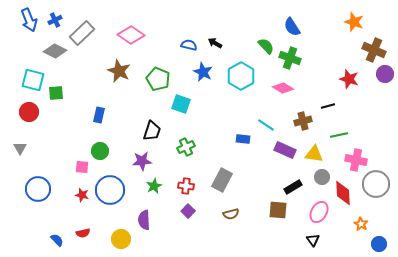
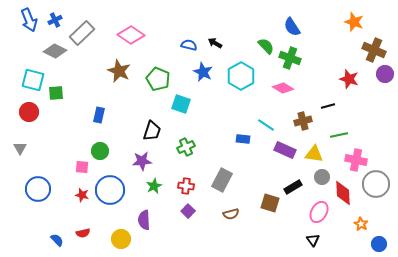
brown square at (278, 210): moved 8 px left, 7 px up; rotated 12 degrees clockwise
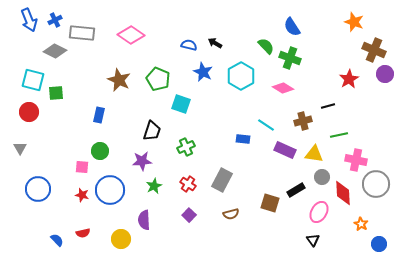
gray rectangle at (82, 33): rotated 50 degrees clockwise
brown star at (119, 71): moved 9 px down
red star at (349, 79): rotated 24 degrees clockwise
red cross at (186, 186): moved 2 px right, 2 px up; rotated 28 degrees clockwise
black rectangle at (293, 187): moved 3 px right, 3 px down
purple square at (188, 211): moved 1 px right, 4 px down
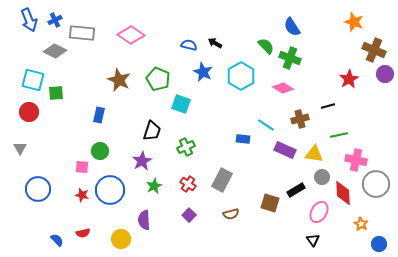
brown cross at (303, 121): moved 3 px left, 2 px up
purple star at (142, 161): rotated 24 degrees counterclockwise
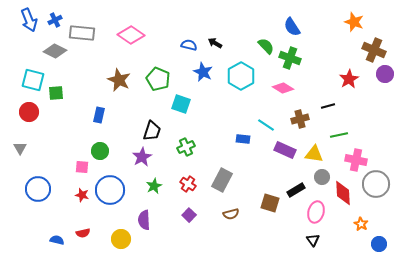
purple star at (142, 161): moved 4 px up
pink ellipse at (319, 212): moved 3 px left; rotated 15 degrees counterclockwise
blue semicircle at (57, 240): rotated 32 degrees counterclockwise
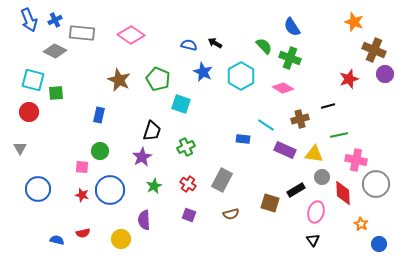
green semicircle at (266, 46): moved 2 px left
red star at (349, 79): rotated 12 degrees clockwise
purple square at (189, 215): rotated 24 degrees counterclockwise
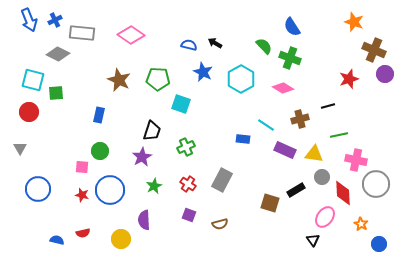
gray diamond at (55, 51): moved 3 px right, 3 px down
cyan hexagon at (241, 76): moved 3 px down
green pentagon at (158, 79): rotated 20 degrees counterclockwise
pink ellipse at (316, 212): moved 9 px right, 5 px down; rotated 20 degrees clockwise
brown semicircle at (231, 214): moved 11 px left, 10 px down
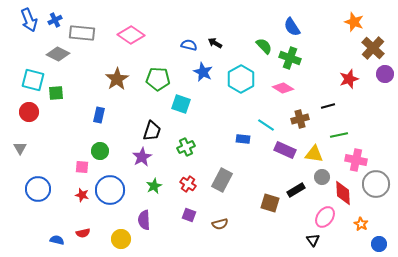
brown cross at (374, 50): moved 1 px left, 2 px up; rotated 20 degrees clockwise
brown star at (119, 80): moved 2 px left, 1 px up; rotated 15 degrees clockwise
